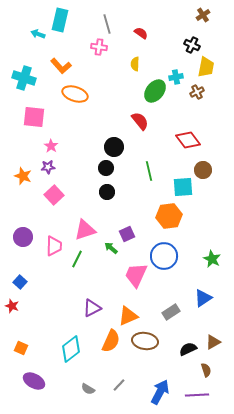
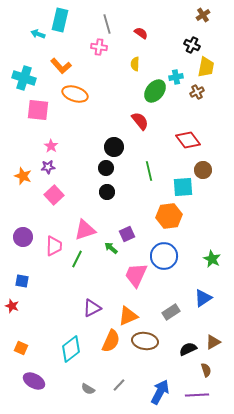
pink square at (34, 117): moved 4 px right, 7 px up
blue square at (20, 282): moved 2 px right, 1 px up; rotated 32 degrees counterclockwise
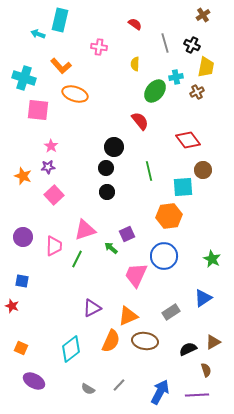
gray line at (107, 24): moved 58 px right, 19 px down
red semicircle at (141, 33): moved 6 px left, 9 px up
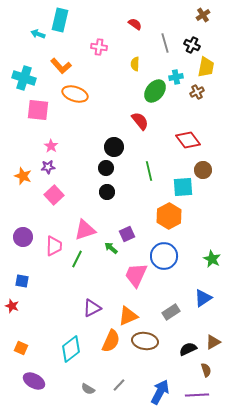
orange hexagon at (169, 216): rotated 20 degrees counterclockwise
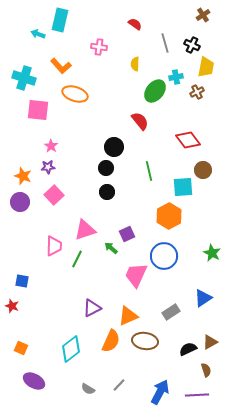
purple circle at (23, 237): moved 3 px left, 35 px up
green star at (212, 259): moved 6 px up
brown triangle at (213, 342): moved 3 px left
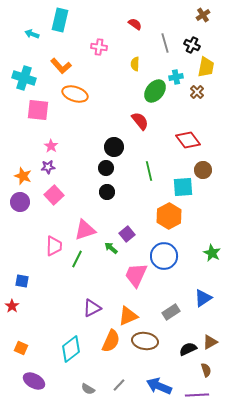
cyan arrow at (38, 34): moved 6 px left
brown cross at (197, 92): rotated 16 degrees counterclockwise
purple square at (127, 234): rotated 14 degrees counterclockwise
red star at (12, 306): rotated 16 degrees clockwise
blue arrow at (160, 392): moved 1 px left, 6 px up; rotated 95 degrees counterclockwise
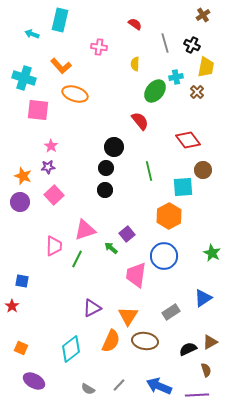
black circle at (107, 192): moved 2 px left, 2 px up
pink trapezoid at (136, 275): rotated 16 degrees counterclockwise
orange triangle at (128, 316): rotated 35 degrees counterclockwise
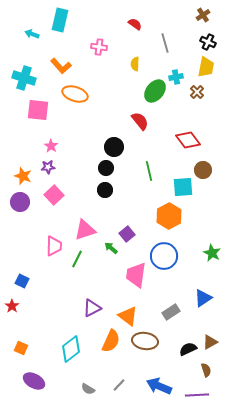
black cross at (192, 45): moved 16 px right, 3 px up
blue square at (22, 281): rotated 16 degrees clockwise
orange triangle at (128, 316): rotated 25 degrees counterclockwise
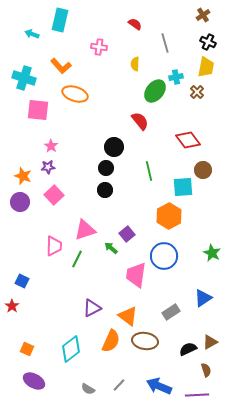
orange square at (21, 348): moved 6 px right, 1 px down
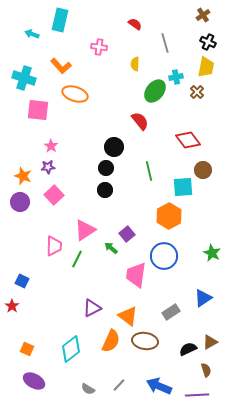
pink triangle at (85, 230): rotated 15 degrees counterclockwise
